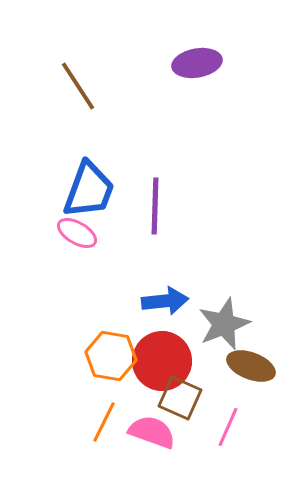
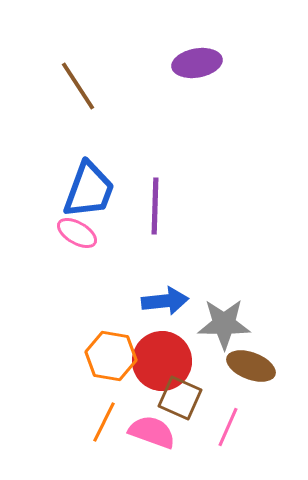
gray star: rotated 22 degrees clockwise
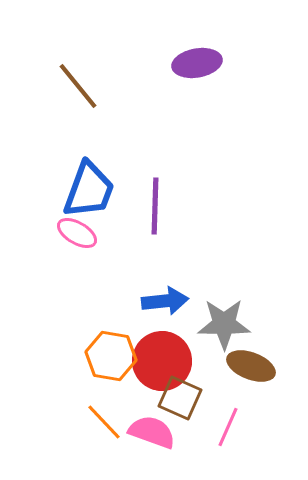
brown line: rotated 6 degrees counterclockwise
orange line: rotated 69 degrees counterclockwise
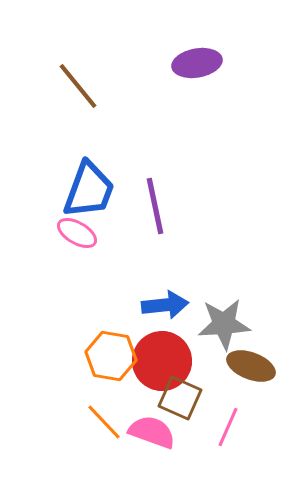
purple line: rotated 14 degrees counterclockwise
blue arrow: moved 4 px down
gray star: rotated 4 degrees counterclockwise
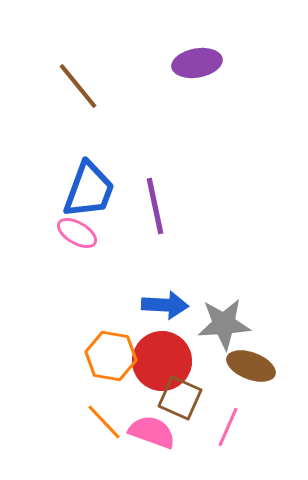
blue arrow: rotated 9 degrees clockwise
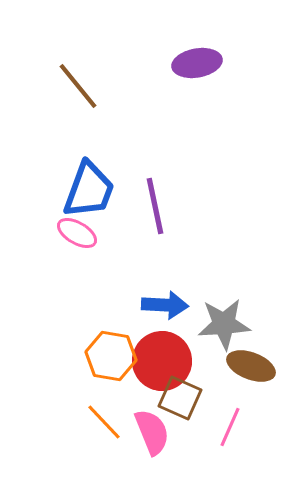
pink line: moved 2 px right
pink semicircle: rotated 48 degrees clockwise
